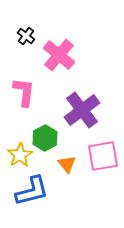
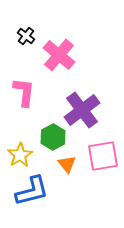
green hexagon: moved 8 px right, 1 px up
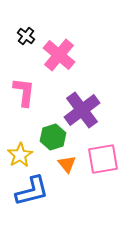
green hexagon: rotated 10 degrees clockwise
pink square: moved 3 px down
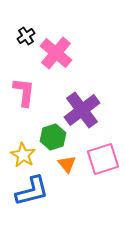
black cross: rotated 18 degrees clockwise
pink cross: moved 3 px left, 2 px up
yellow star: moved 3 px right; rotated 10 degrees counterclockwise
pink square: rotated 8 degrees counterclockwise
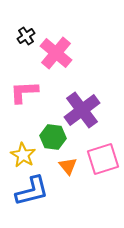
pink L-shape: rotated 100 degrees counterclockwise
green hexagon: rotated 25 degrees clockwise
orange triangle: moved 1 px right, 2 px down
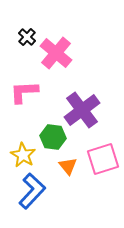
black cross: moved 1 px right, 1 px down; rotated 12 degrees counterclockwise
blue L-shape: rotated 33 degrees counterclockwise
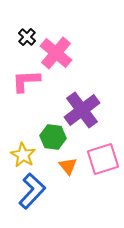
pink L-shape: moved 2 px right, 11 px up
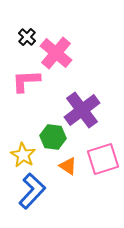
orange triangle: rotated 18 degrees counterclockwise
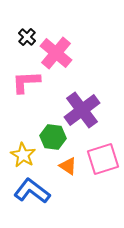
pink L-shape: moved 1 px down
blue L-shape: rotated 96 degrees counterclockwise
